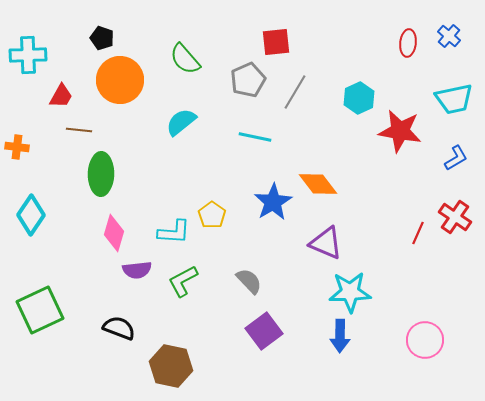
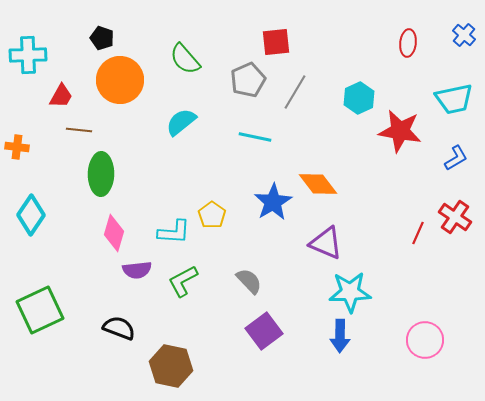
blue cross: moved 15 px right, 1 px up
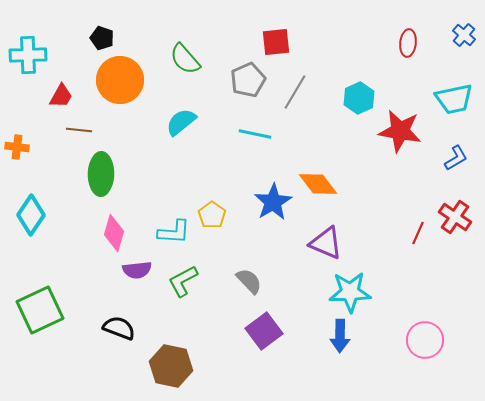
cyan line: moved 3 px up
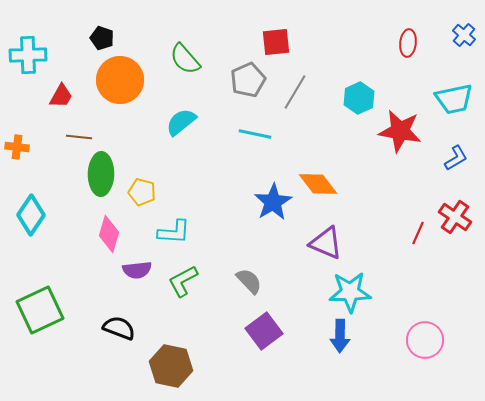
brown line: moved 7 px down
yellow pentagon: moved 70 px left, 23 px up; rotated 20 degrees counterclockwise
pink diamond: moved 5 px left, 1 px down
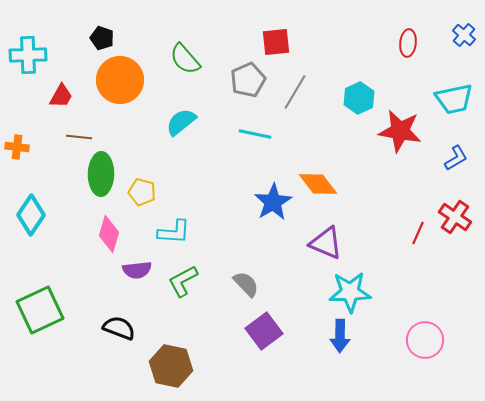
gray semicircle: moved 3 px left, 3 px down
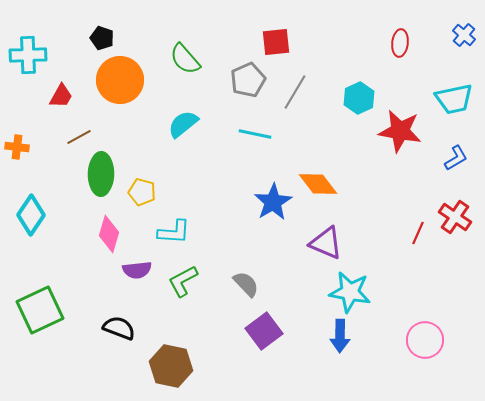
red ellipse: moved 8 px left
cyan semicircle: moved 2 px right, 2 px down
brown line: rotated 35 degrees counterclockwise
cyan star: rotated 12 degrees clockwise
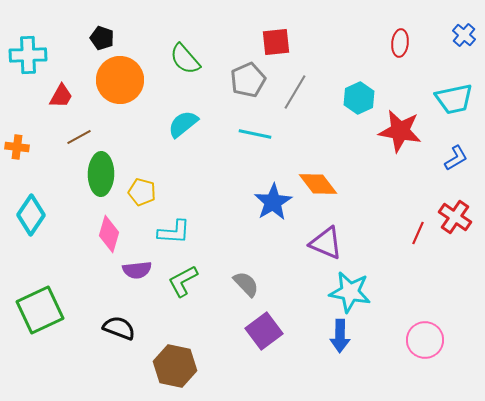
brown hexagon: moved 4 px right
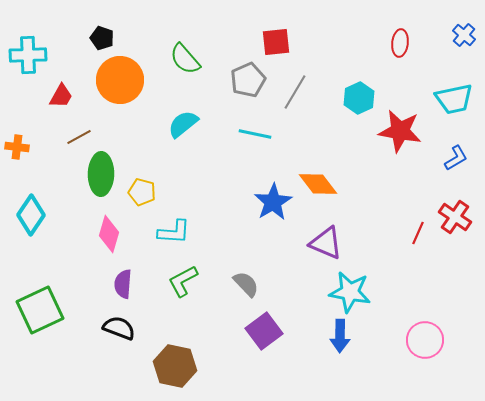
purple semicircle: moved 14 px left, 14 px down; rotated 100 degrees clockwise
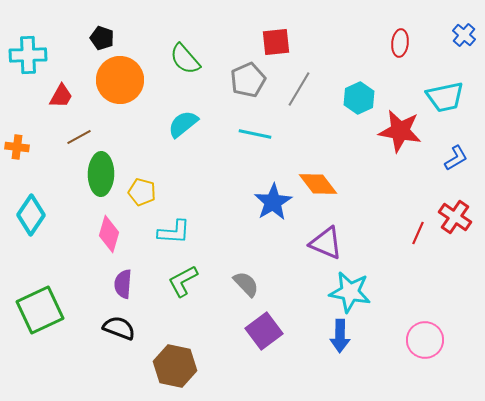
gray line: moved 4 px right, 3 px up
cyan trapezoid: moved 9 px left, 2 px up
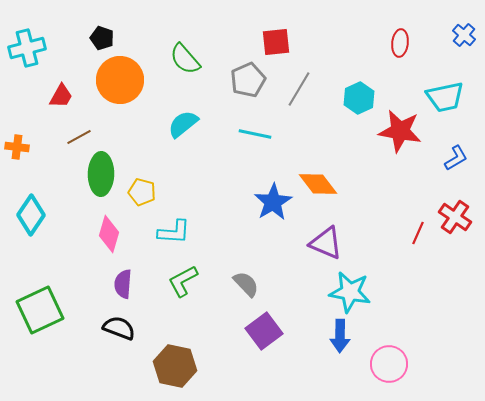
cyan cross: moved 1 px left, 7 px up; rotated 12 degrees counterclockwise
pink circle: moved 36 px left, 24 px down
